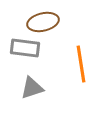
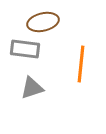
gray rectangle: moved 1 px down
orange line: rotated 15 degrees clockwise
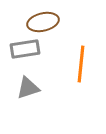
gray rectangle: rotated 16 degrees counterclockwise
gray triangle: moved 4 px left
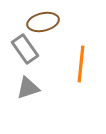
gray rectangle: rotated 64 degrees clockwise
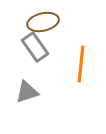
gray rectangle: moved 10 px right, 2 px up
gray triangle: moved 1 px left, 4 px down
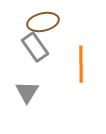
orange line: rotated 6 degrees counterclockwise
gray triangle: rotated 40 degrees counterclockwise
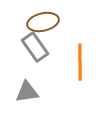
orange line: moved 1 px left, 2 px up
gray triangle: rotated 50 degrees clockwise
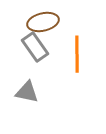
orange line: moved 3 px left, 8 px up
gray triangle: rotated 20 degrees clockwise
